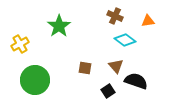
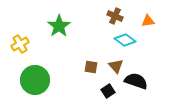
brown square: moved 6 px right, 1 px up
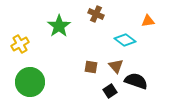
brown cross: moved 19 px left, 2 px up
green circle: moved 5 px left, 2 px down
black square: moved 2 px right
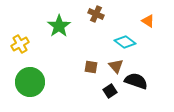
orange triangle: rotated 40 degrees clockwise
cyan diamond: moved 2 px down
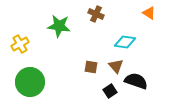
orange triangle: moved 1 px right, 8 px up
green star: rotated 30 degrees counterclockwise
cyan diamond: rotated 30 degrees counterclockwise
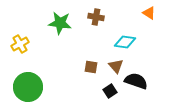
brown cross: moved 3 px down; rotated 14 degrees counterclockwise
green star: moved 1 px right, 3 px up
green circle: moved 2 px left, 5 px down
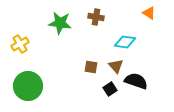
green circle: moved 1 px up
black square: moved 2 px up
